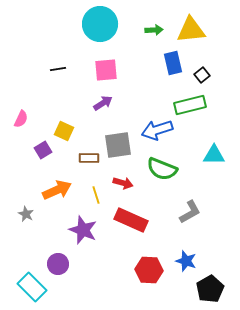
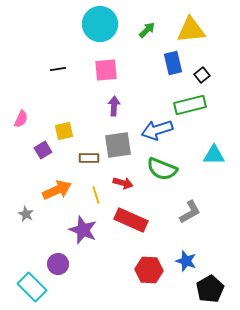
green arrow: moved 7 px left; rotated 42 degrees counterclockwise
purple arrow: moved 11 px right, 3 px down; rotated 54 degrees counterclockwise
yellow square: rotated 36 degrees counterclockwise
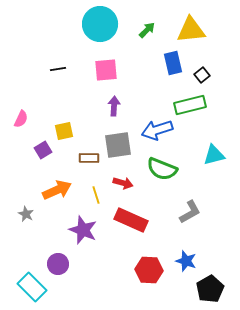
cyan triangle: rotated 15 degrees counterclockwise
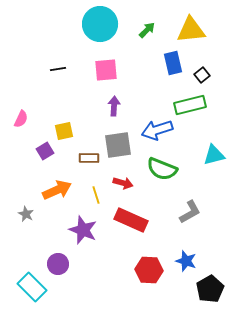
purple square: moved 2 px right, 1 px down
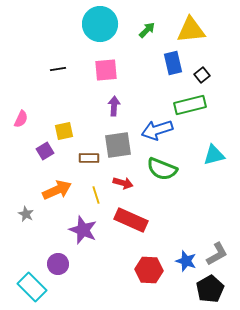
gray L-shape: moved 27 px right, 42 px down
